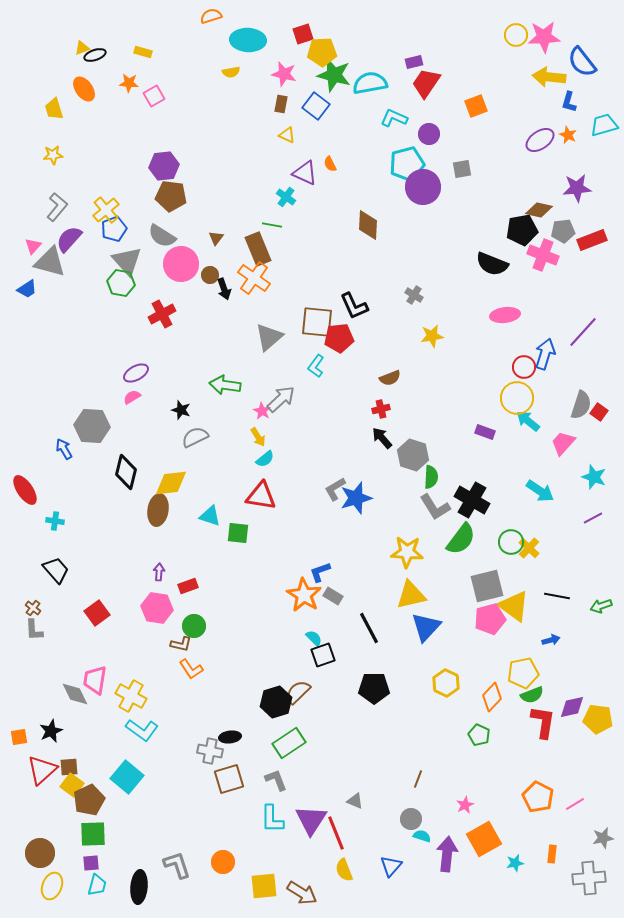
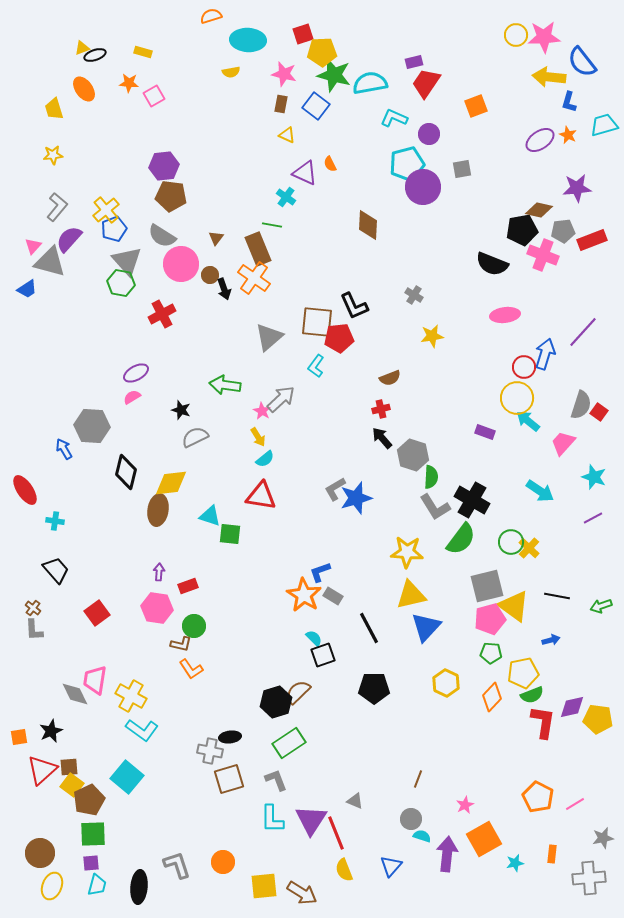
green square at (238, 533): moved 8 px left, 1 px down
green pentagon at (479, 735): moved 12 px right, 82 px up; rotated 20 degrees counterclockwise
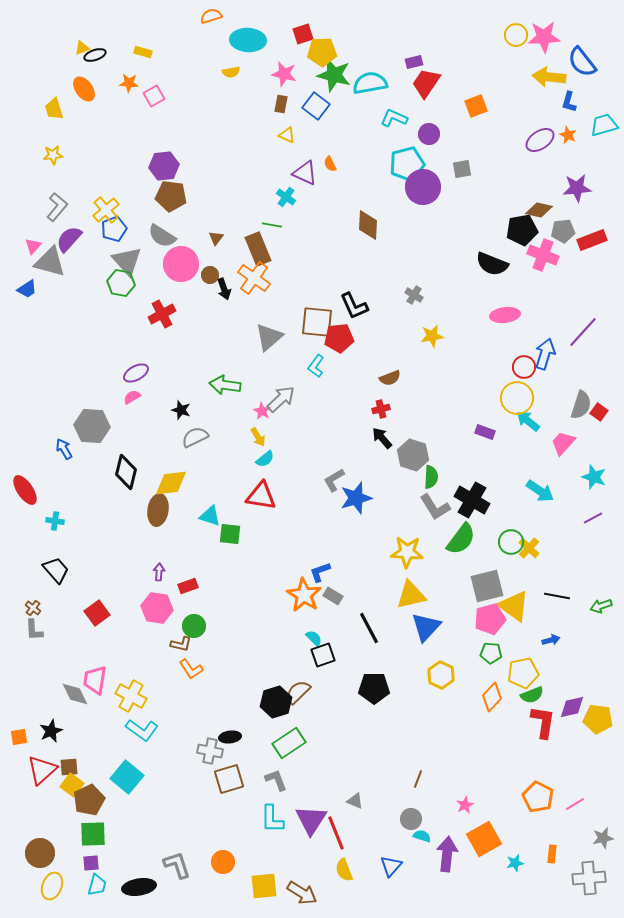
gray L-shape at (335, 489): moved 1 px left, 9 px up
yellow hexagon at (446, 683): moved 5 px left, 8 px up
black ellipse at (139, 887): rotated 76 degrees clockwise
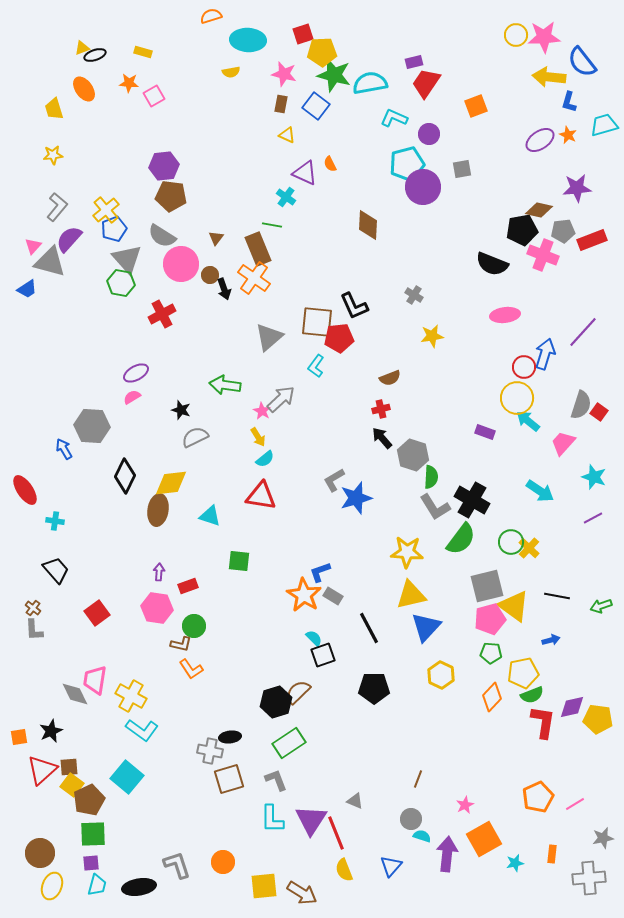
gray triangle at (127, 261): moved 2 px up
black diamond at (126, 472): moved 1 px left, 4 px down; rotated 12 degrees clockwise
green square at (230, 534): moved 9 px right, 27 px down
orange pentagon at (538, 797): rotated 20 degrees clockwise
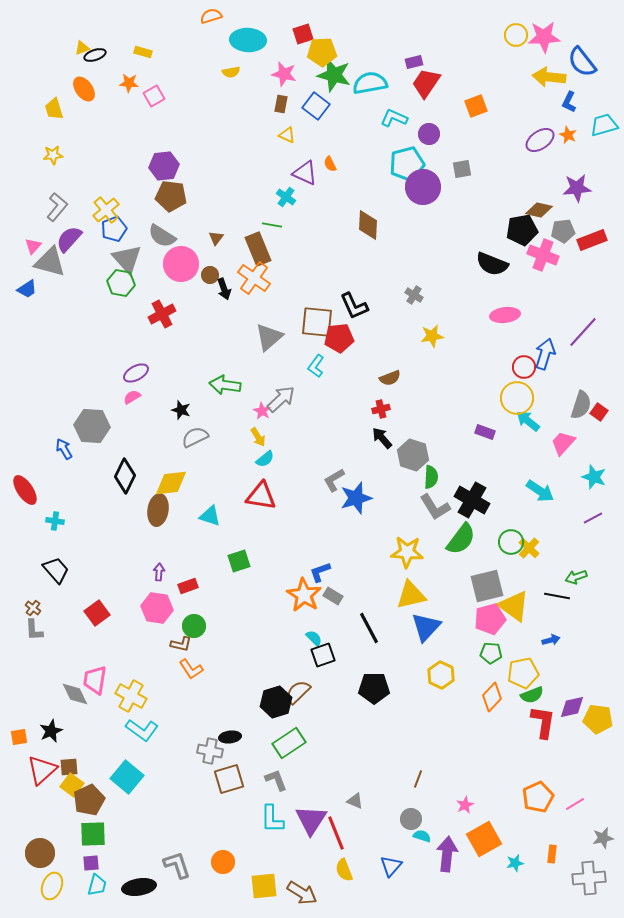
blue L-shape at (569, 102): rotated 10 degrees clockwise
green square at (239, 561): rotated 25 degrees counterclockwise
green arrow at (601, 606): moved 25 px left, 29 px up
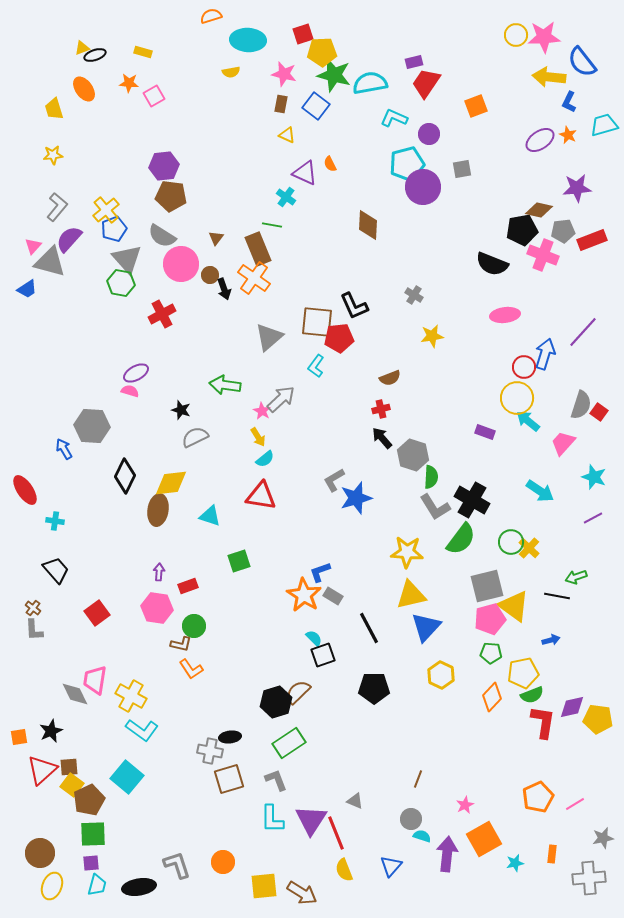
pink semicircle at (132, 397): moved 2 px left, 6 px up; rotated 48 degrees clockwise
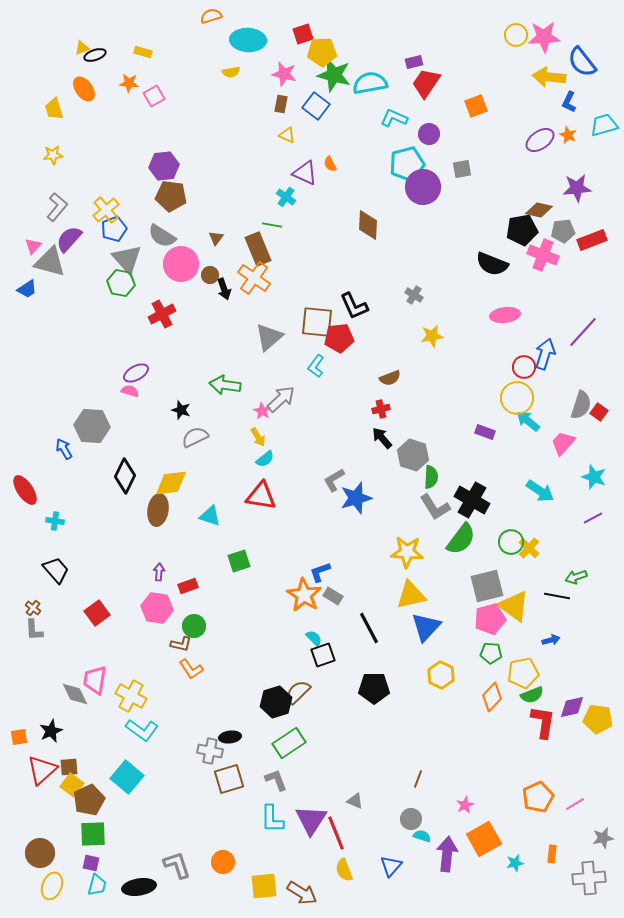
purple square at (91, 863): rotated 18 degrees clockwise
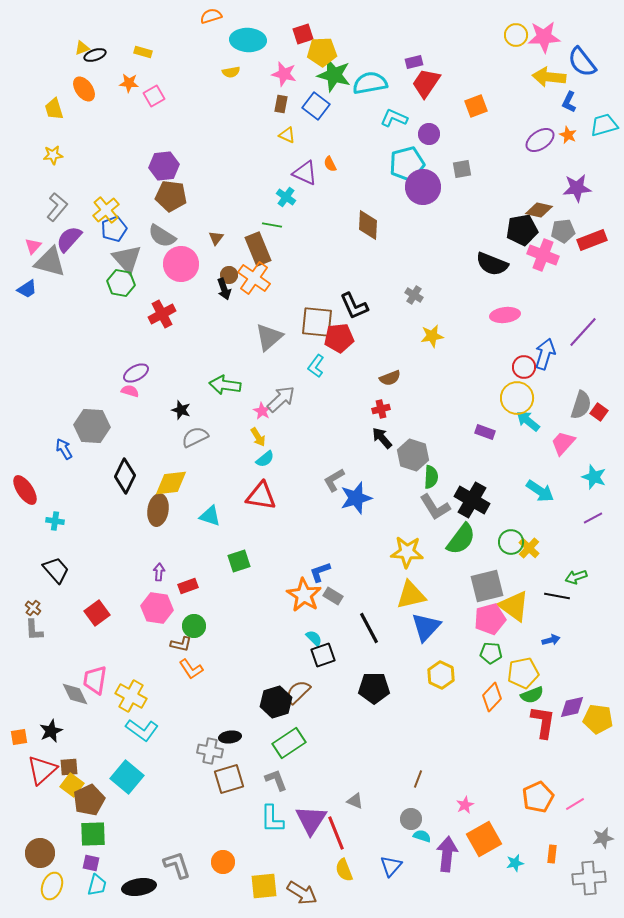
brown circle at (210, 275): moved 19 px right
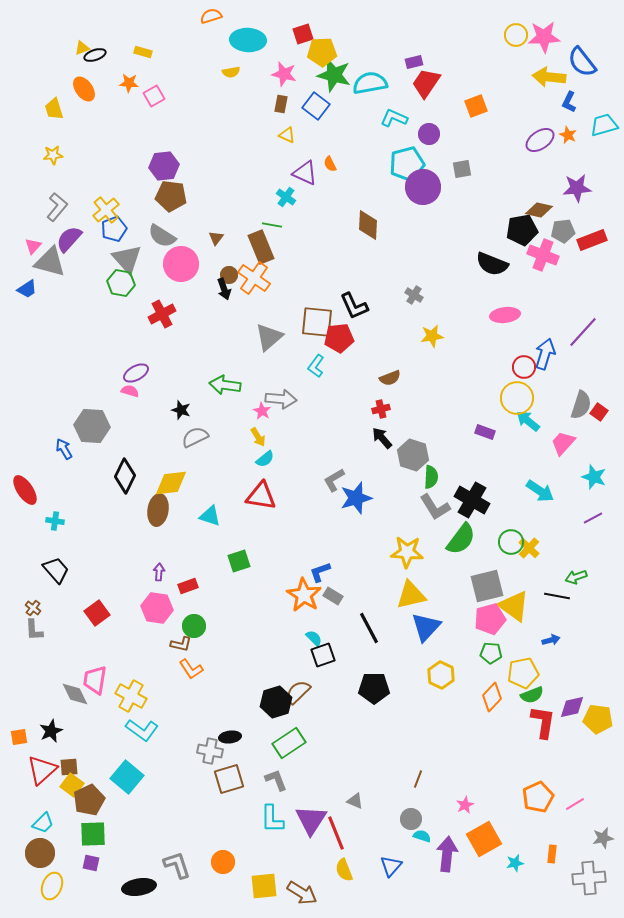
brown rectangle at (258, 249): moved 3 px right, 2 px up
gray arrow at (281, 399): rotated 48 degrees clockwise
cyan trapezoid at (97, 885): moved 54 px left, 62 px up; rotated 30 degrees clockwise
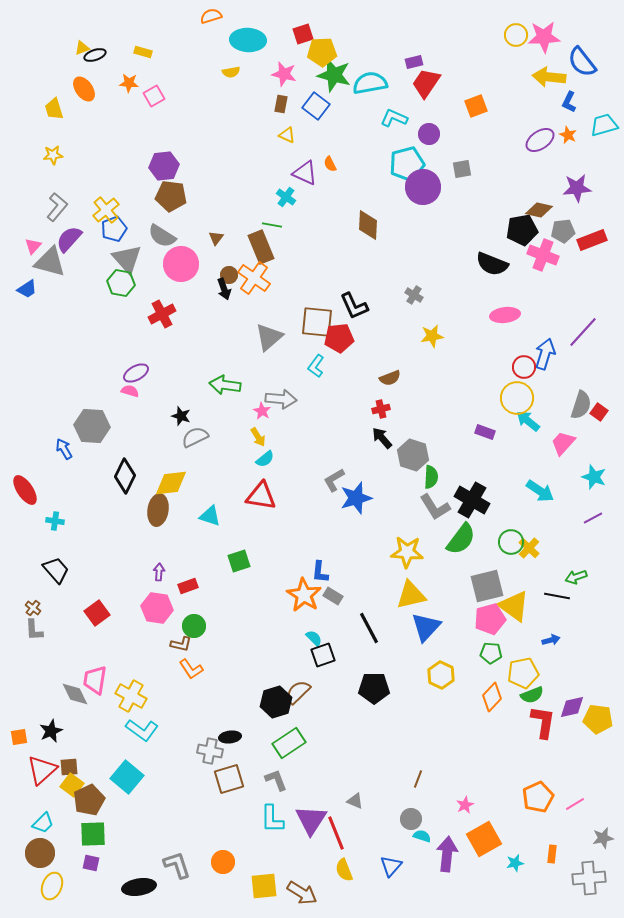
black star at (181, 410): moved 6 px down
blue L-shape at (320, 572): rotated 65 degrees counterclockwise
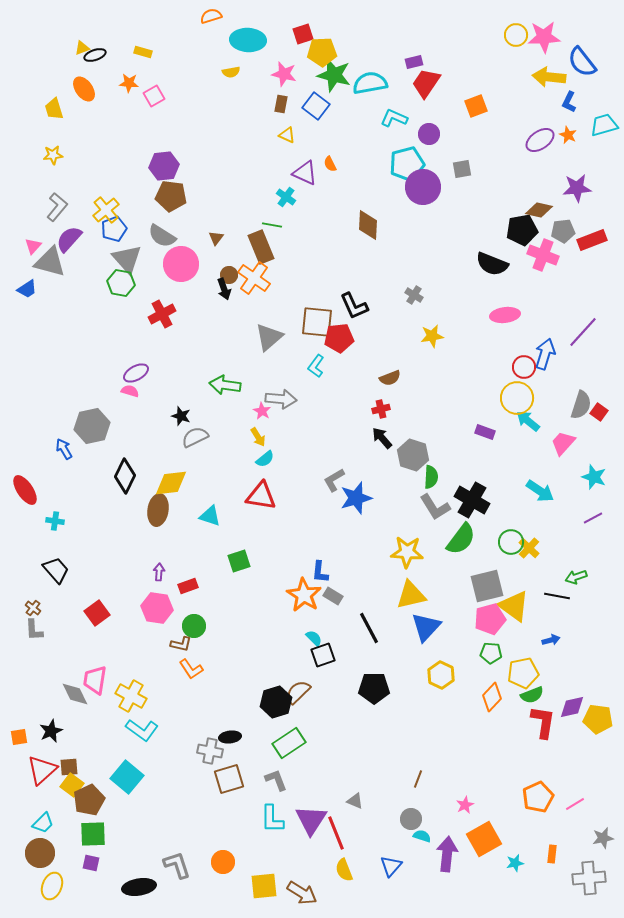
gray hexagon at (92, 426): rotated 16 degrees counterclockwise
